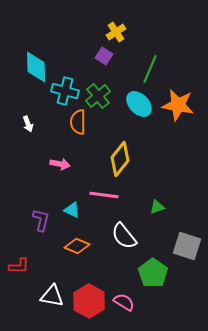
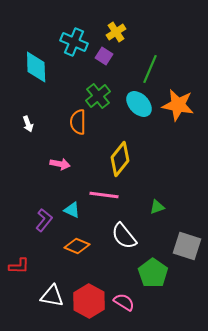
cyan cross: moved 9 px right, 49 px up; rotated 8 degrees clockwise
purple L-shape: moved 3 px right; rotated 25 degrees clockwise
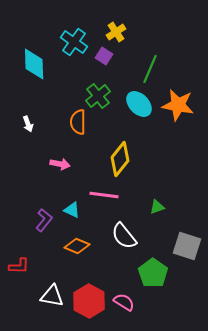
cyan cross: rotated 12 degrees clockwise
cyan diamond: moved 2 px left, 3 px up
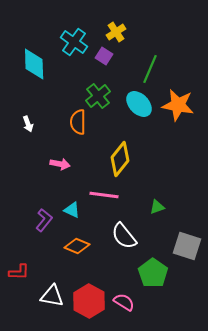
red L-shape: moved 6 px down
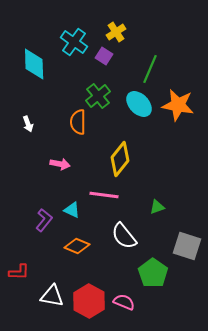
pink semicircle: rotated 10 degrees counterclockwise
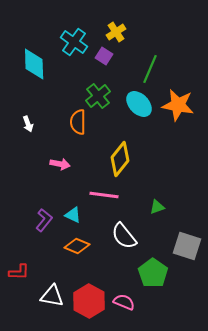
cyan triangle: moved 1 px right, 5 px down
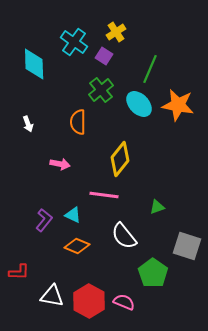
green cross: moved 3 px right, 6 px up
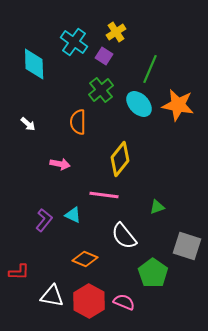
white arrow: rotated 28 degrees counterclockwise
orange diamond: moved 8 px right, 13 px down
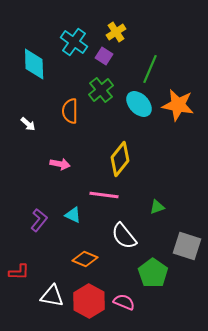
orange semicircle: moved 8 px left, 11 px up
purple L-shape: moved 5 px left
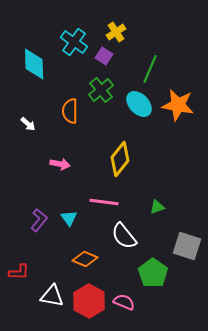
pink line: moved 7 px down
cyan triangle: moved 4 px left, 3 px down; rotated 30 degrees clockwise
